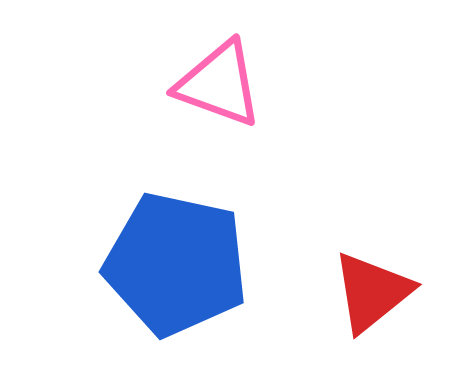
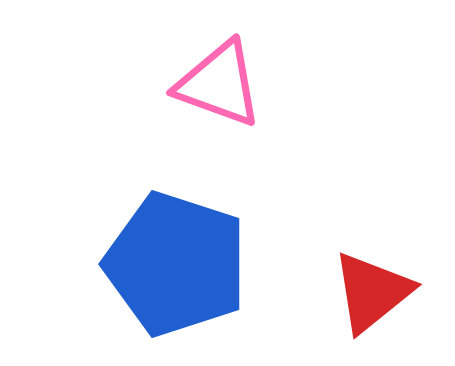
blue pentagon: rotated 6 degrees clockwise
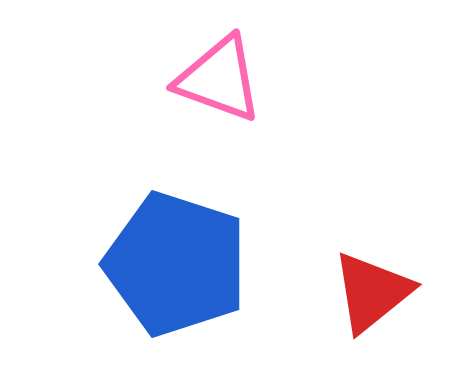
pink triangle: moved 5 px up
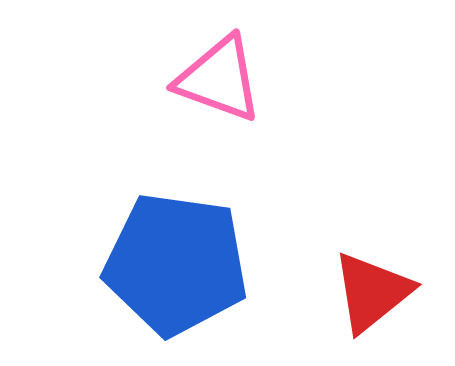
blue pentagon: rotated 10 degrees counterclockwise
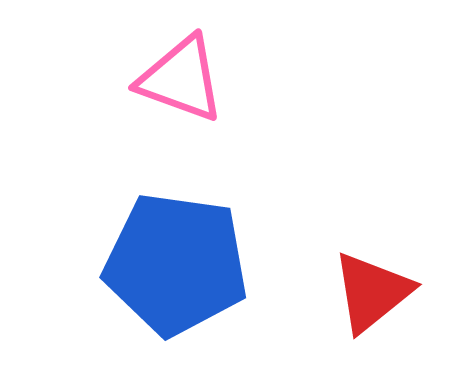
pink triangle: moved 38 px left
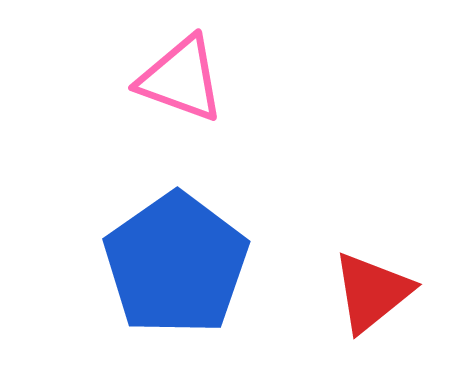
blue pentagon: rotated 29 degrees clockwise
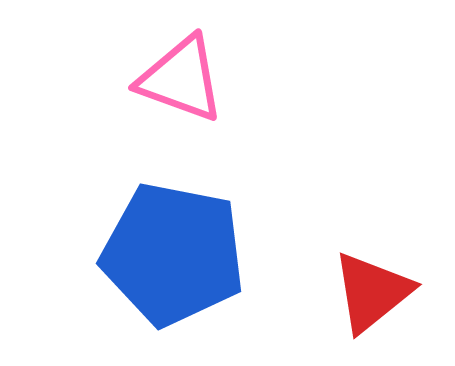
blue pentagon: moved 3 px left, 10 px up; rotated 26 degrees counterclockwise
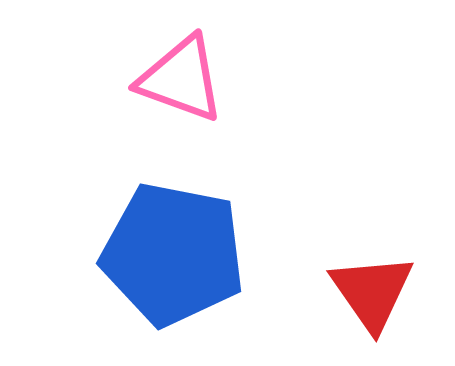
red triangle: rotated 26 degrees counterclockwise
